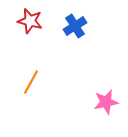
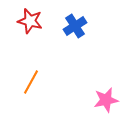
pink star: moved 2 px up
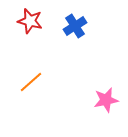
orange line: rotated 20 degrees clockwise
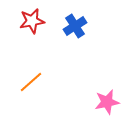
red star: moved 2 px right; rotated 25 degrees counterclockwise
pink star: moved 1 px right, 2 px down
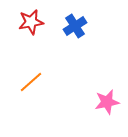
red star: moved 1 px left, 1 px down
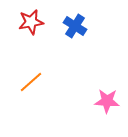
blue cross: rotated 25 degrees counterclockwise
pink star: moved 1 px up; rotated 15 degrees clockwise
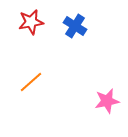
pink star: rotated 15 degrees counterclockwise
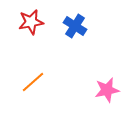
orange line: moved 2 px right
pink star: moved 11 px up
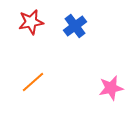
blue cross: rotated 20 degrees clockwise
pink star: moved 4 px right, 2 px up
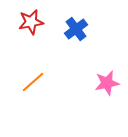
blue cross: moved 1 px right, 3 px down
pink star: moved 4 px left, 5 px up
